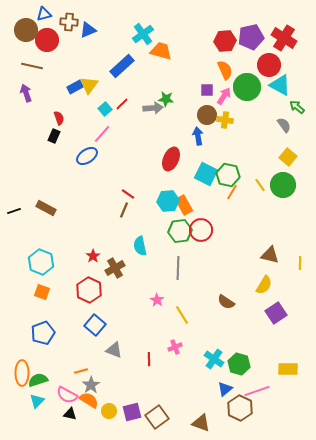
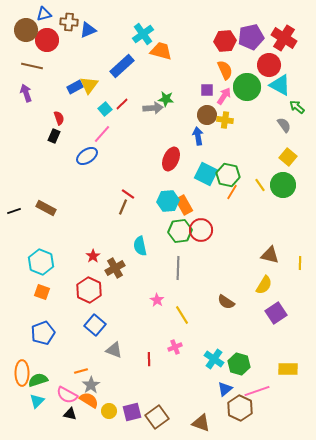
brown line at (124, 210): moved 1 px left, 3 px up
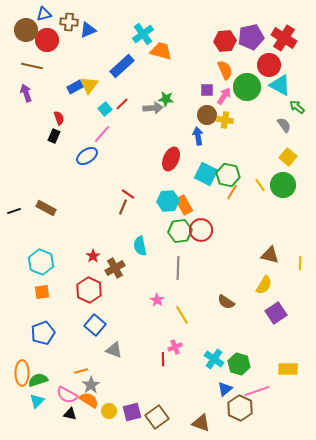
orange square at (42, 292): rotated 28 degrees counterclockwise
red line at (149, 359): moved 14 px right
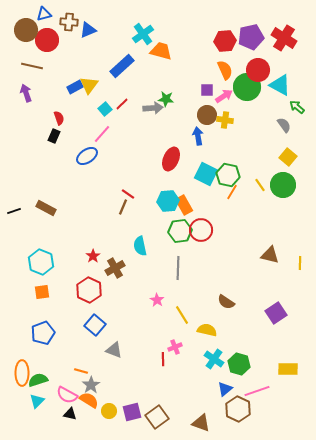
red circle at (269, 65): moved 11 px left, 5 px down
pink arrow at (224, 96): rotated 24 degrees clockwise
yellow semicircle at (264, 285): moved 57 px left, 45 px down; rotated 108 degrees counterclockwise
orange line at (81, 371): rotated 32 degrees clockwise
brown hexagon at (240, 408): moved 2 px left, 1 px down
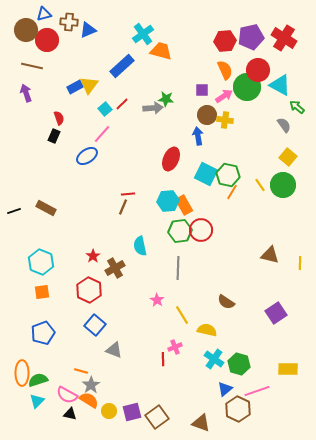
purple square at (207, 90): moved 5 px left
red line at (128, 194): rotated 40 degrees counterclockwise
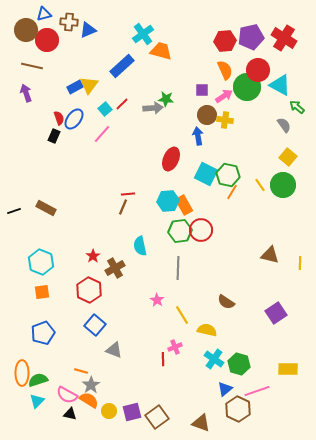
blue ellipse at (87, 156): moved 13 px left, 37 px up; rotated 20 degrees counterclockwise
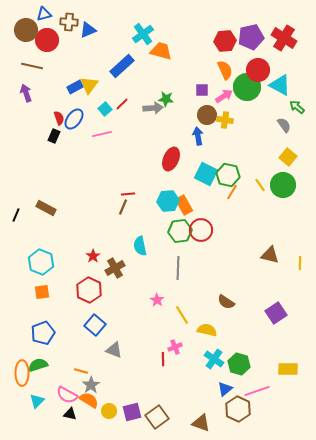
pink line at (102, 134): rotated 36 degrees clockwise
black line at (14, 211): moved 2 px right, 4 px down; rotated 48 degrees counterclockwise
green semicircle at (38, 380): moved 15 px up
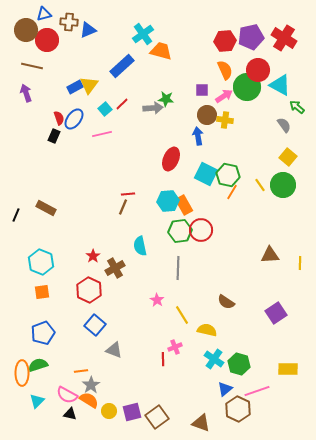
brown triangle at (270, 255): rotated 18 degrees counterclockwise
orange line at (81, 371): rotated 24 degrees counterclockwise
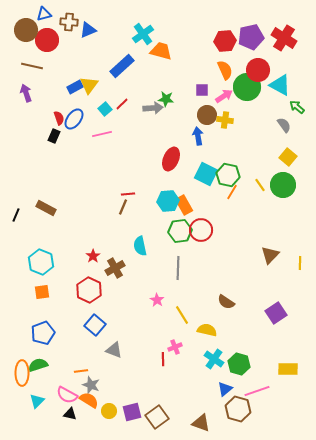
brown triangle at (270, 255): rotated 42 degrees counterclockwise
gray star at (91, 385): rotated 18 degrees counterclockwise
brown hexagon at (238, 409): rotated 10 degrees counterclockwise
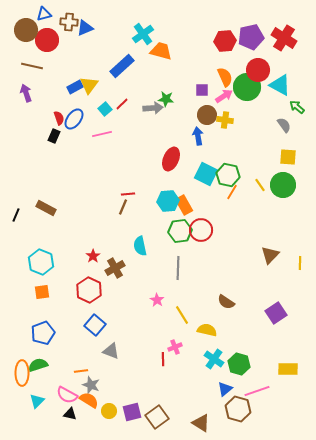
blue triangle at (88, 30): moved 3 px left, 2 px up
orange semicircle at (225, 70): moved 7 px down
yellow square at (288, 157): rotated 36 degrees counterclockwise
gray triangle at (114, 350): moved 3 px left, 1 px down
brown triangle at (201, 423): rotated 12 degrees clockwise
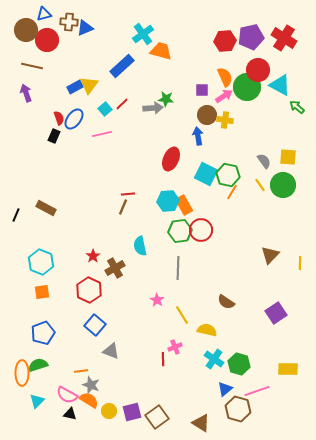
gray semicircle at (284, 125): moved 20 px left, 36 px down
